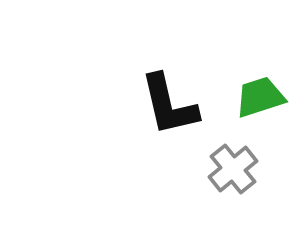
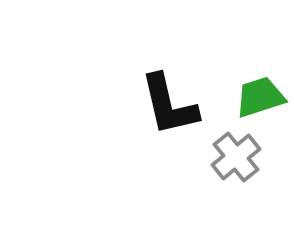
gray cross: moved 3 px right, 12 px up
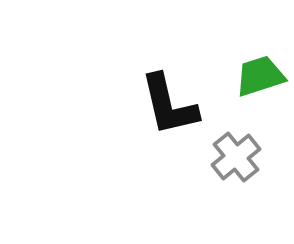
green trapezoid: moved 21 px up
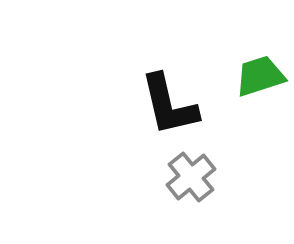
gray cross: moved 45 px left, 20 px down
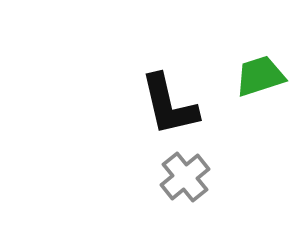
gray cross: moved 6 px left
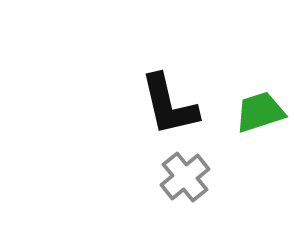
green trapezoid: moved 36 px down
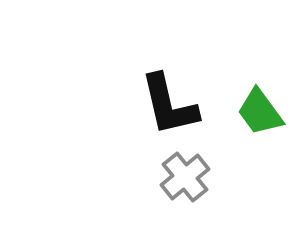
green trapezoid: rotated 108 degrees counterclockwise
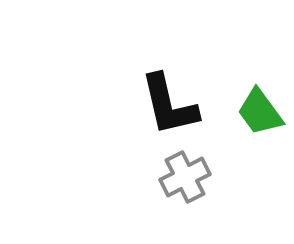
gray cross: rotated 12 degrees clockwise
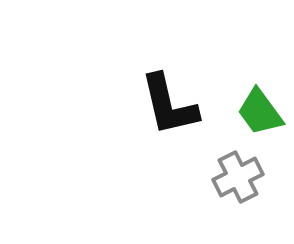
gray cross: moved 53 px right
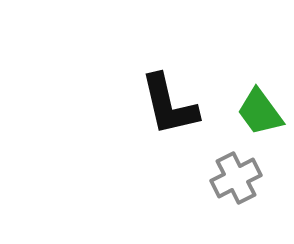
gray cross: moved 2 px left, 1 px down
